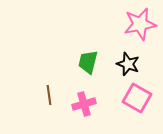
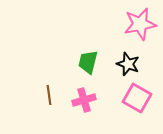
pink cross: moved 4 px up
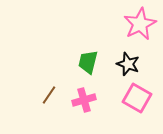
pink star: rotated 16 degrees counterclockwise
brown line: rotated 42 degrees clockwise
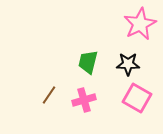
black star: rotated 20 degrees counterclockwise
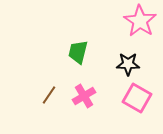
pink star: moved 3 px up; rotated 12 degrees counterclockwise
green trapezoid: moved 10 px left, 10 px up
pink cross: moved 4 px up; rotated 15 degrees counterclockwise
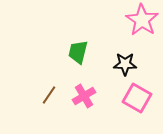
pink star: moved 2 px right, 1 px up
black star: moved 3 px left
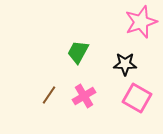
pink star: moved 1 px left, 2 px down; rotated 20 degrees clockwise
green trapezoid: rotated 15 degrees clockwise
